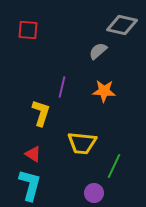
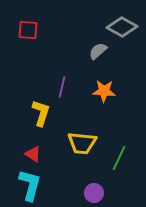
gray diamond: moved 2 px down; rotated 16 degrees clockwise
green line: moved 5 px right, 8 px up
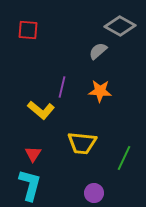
gray diamond: moved 2 px left, 1 px up
orange star: moved 4 px left
yellow L-shape: moved 3 px up; rotated 112 degrees clockwise
red triangle: rotated 30 degrees clockwise
green line: moved 5 px right
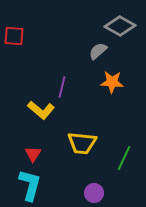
red square: moved 14 px left, 6 px down
orange star: moved 12 px right, 9 px up
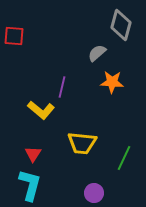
gray diamond: moved 1 px right, 1 px up; rotated 76 degrees clockwise
gray semicircle: moved 1 px left, 2 px down
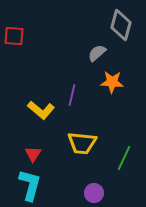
purple line: moved 10 px right, 8 px down
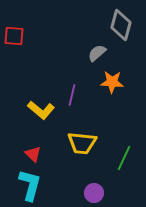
red triangle: rotated 18 degrees counterclockwise
